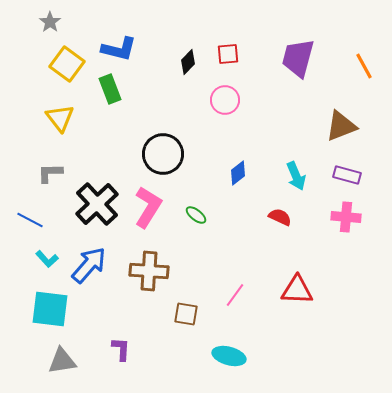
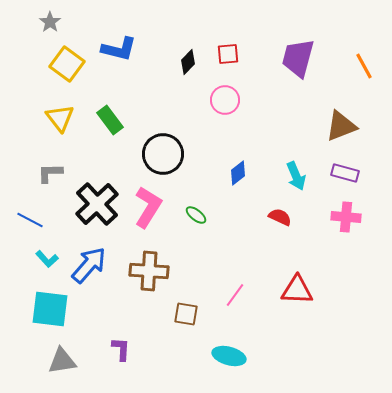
green rectangle: moved 31 px down; rotated 16 degrees counterclockwise
purple rectangle: moved 2 px left, 2 px up
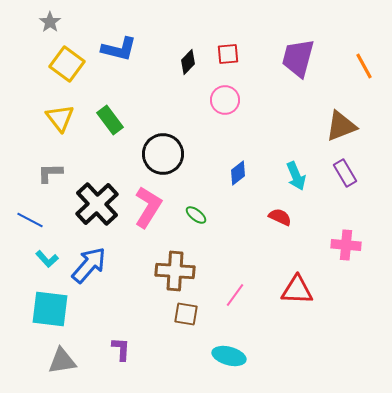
purple rectangle: rotated 44 degrees clockwise
pink cross: moved 28 px down
brown cross: moved 26 px right
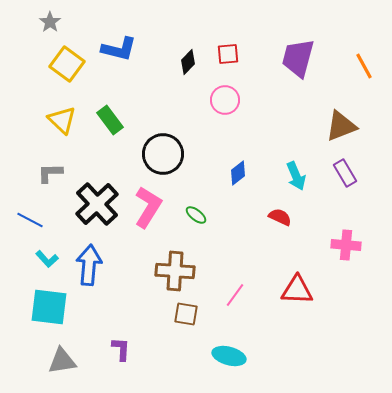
yellow triangle: moved 2 px right, 2 px down; rotated 8 degrees counterclockwise
blue arrow: rotated 36 degrees counterclockwise
cyan square: moved 1 px left, 2 px up
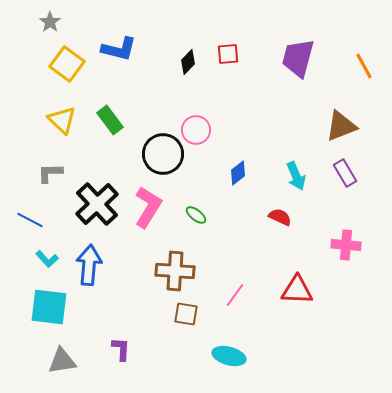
pink circle: moved 29 px left, 30 px down
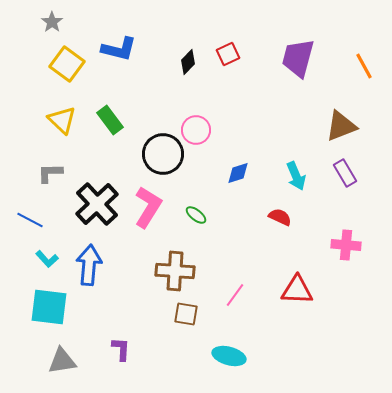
gray star: moved 2 px right
red square: rotated 20 degrees counterclockwise
blue diamond: rotated 20 degrees clockwise
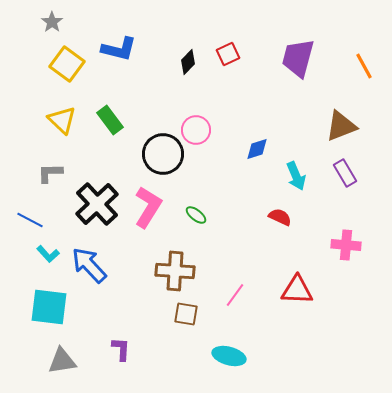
blue diamond: moved 19 px right, 24 px up
cyan L-shape: moved 1 px right, 5 px up
blue arrow: rotated 48 degrees counterclockwise
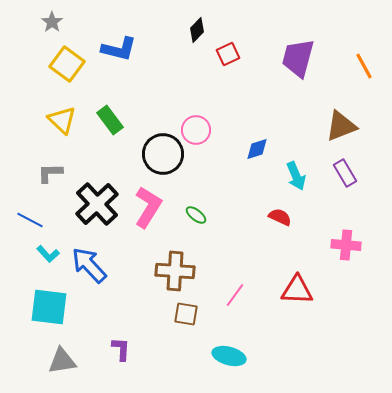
black diamond: moved 9 px right, 32 px up
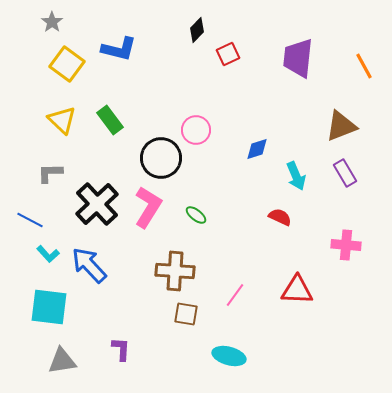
purple trapezoid: rotated 9 degrees counterclockwise
black circle: moved 2 px left, 4 px down
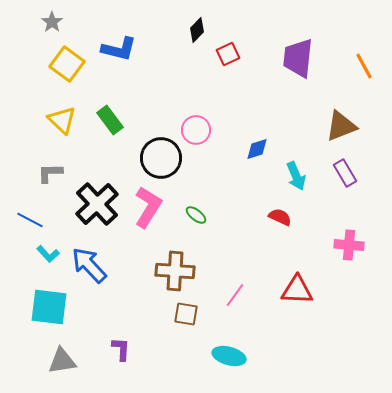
pink cross: moved 3 px right
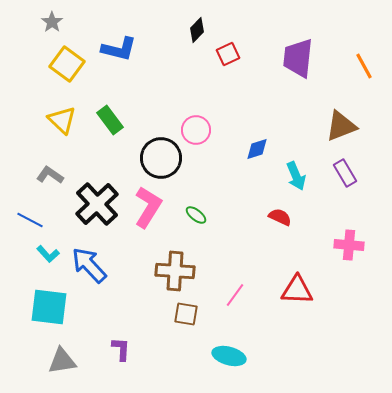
gray L-shape: moved 2 px down; rotated 36 degrees clockwise
